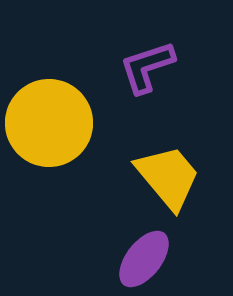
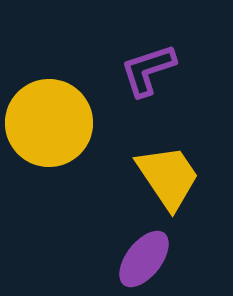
purple L-shape: moved 1 px right, 3 px down
yellow trapezoid: rotated 6 degrees clockwise
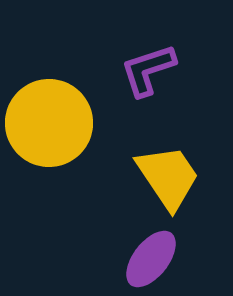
purple ellipse: moved 7 px right
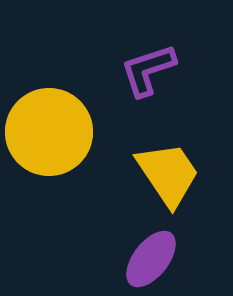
yellow circle: moved 9 px down
yellow trapezoid: moved 3 px up
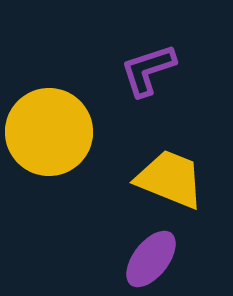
yellow trapezoid: moved 2 px right, 5 px down; rotated 34 degrees counterclockwise
